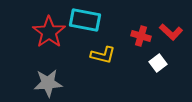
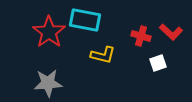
white square: rotated 18 degrees clockwise
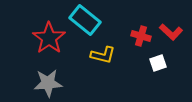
cyan rectangle: rotated 28 degrees clockwise
red star: moved 6 px down
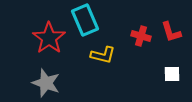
cyan rectangle: rotated 28 degrees clockwise
red L-shape: rotated 30 degrees clockwise
white square: moved 14 px right, 11 px down; rotated 18 degrees clockwise
gray star: moved 2 px left; rotated 24 degrees clockwise
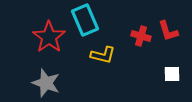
red L-shape: moved 3 px left, 1 px up
red star: moved 1 px up
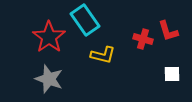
cyan rectangle: rotated 12 degrees counterclockwise
red cross: moved 2 px right, 3 px down
gray star: moved 3 px right, 4 px up
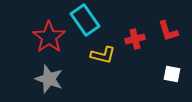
red cross: moved 8 px left; rotated 30 degrees counterclockwise
white square: rotated 12 degrees clockwise
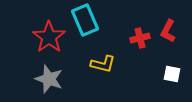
cyan rectangle: rotated 12 degrees clockwise
red L-shape: rotated 45 degrees clockwise
red cross: moved 5 px right, 1 px up
yellow L-shape: moved 9 px down
